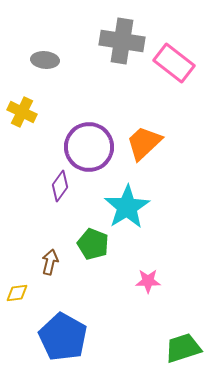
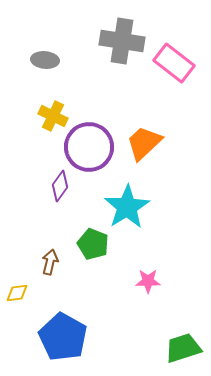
yellow cross: moved 31 px right, 4 px down
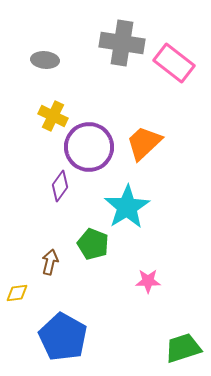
gray cross: moved 2 px down
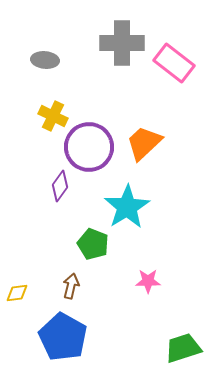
gray cross: rotated 9 degrees counterclockwise
brown arrow: moved 21 px right, 24 px down
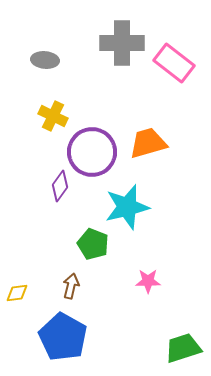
orange trapezoid: moved 4 px right; rotated 27 degrees clockwise
purple circle: moved 3 px right, 5 px down
cyan star: rotated 18 degrees clockwise
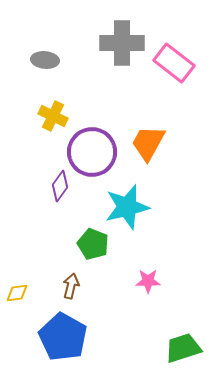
orange trapezoid: rotated 45 degrees counterclockwise
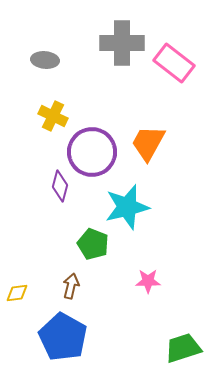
purple diamond: rotated 20 degrees counterclockwise
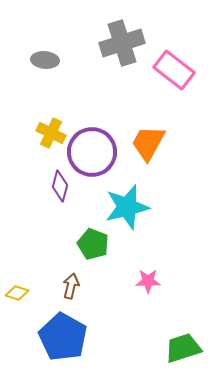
gray cross: rotated 18 degrees counterclockwise
pink rectangle: moved 7 px down
yellow cross: moved 2 px left, 17 px down
yellow diamond: rotated 25 degrees clockwise
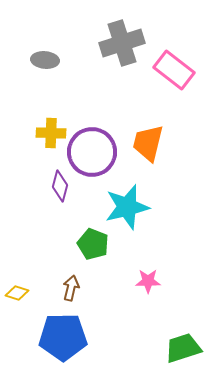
yellow cross: rotated 24 degrees counterclockwise
orange trapezoid: rotated 15 degrees counterclockwise
brown arrow: moved 2 px down
blue pentagon: rotated 30 degrees counterclockwise
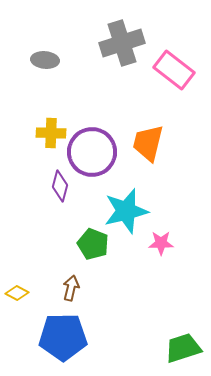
cyan star: moved 1 px left, 4 px down
pink star: moved 13 px right, 38 px up
yellow diamond: rotated 10 degrees clockwise
